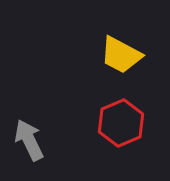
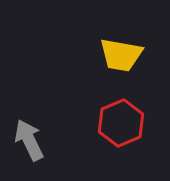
yellow trapezoid: rotated 18 degrees counterclockwise
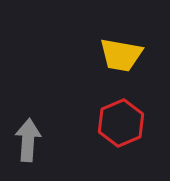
gray arrow: moved 1 px left; rotated 30 degrees clockwise
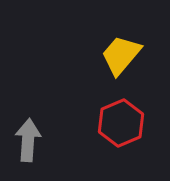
yellow trapezoid: rotated 120 degrees clockwise
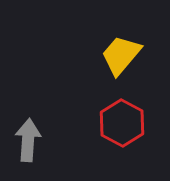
red hexagon: moved 1 px right; rotated 9 degrees counterclockwise
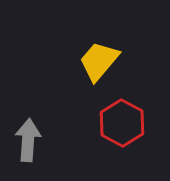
yellow trapezoid: moved 22 px left, 6 px down
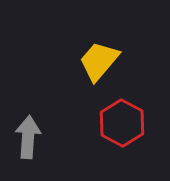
gray arrow: moved 3 px up
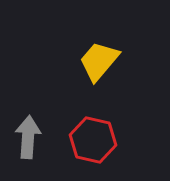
red hexagon: moved 29 px left, 17 px down; rotated 15 degrees counterclockwise
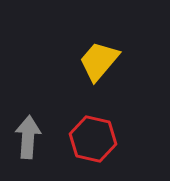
red hexagon: moved 1 px up
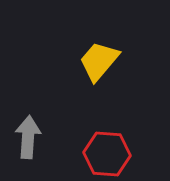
red hexagon: moved 14 px right, 15 px down; rotated 9 degrees counterclockwise
